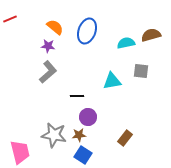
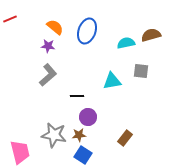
gray L-shape: moved 3 px down
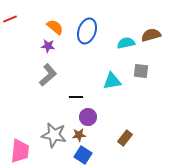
black line: moved 1 px left, 1 px down
pink trapezoid: moved 1 px up; rotated 20 degrees clockwise
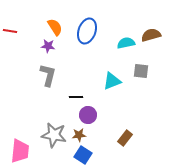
red line: moved 12 px down; rotated 32 degrees clockwise
orange semicircle: rotated 18 degrees clockwise
gray L-shape: rotated 35 degrees counterclockwise
cyan triangle: rotated 12 degrees counterclockwise
purple circle: moved 2 px up
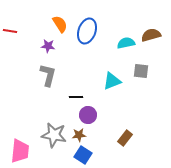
orange semicircle: moved 5 px right, 3 px up
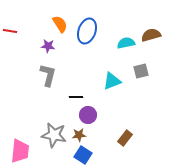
gray square: rotated 21 degrees counterclockwise
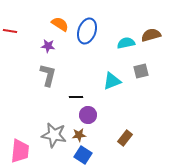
orange semicircle: rotated 24 degrees counterclockwise
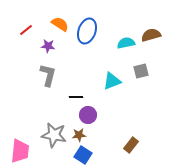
red line: moved 16 px right, 1 px up; rotated 48 degrees counterclockwise
brown rectangle: moved 6 px right, 7 px down
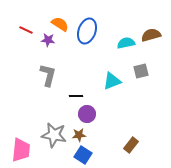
red line: rotated 64 degrees clockwise
purple star: moved 6 px up
black line: moved 1 px up
purple circle: moved 1 px left, 1 px up
pink trapezoid: moved 1 px right, 1 px up
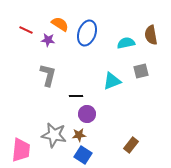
blue ellipse: moved 2 px down
brown semicircle: rotated 84 degrees counterclockwise
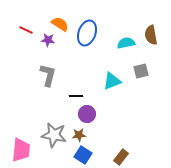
brown rectangle: moved 10 px left, 12 px down
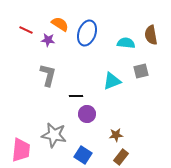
cyan semicircle: rotated 18 degrees clockwise
brown star: moved 37 px right
